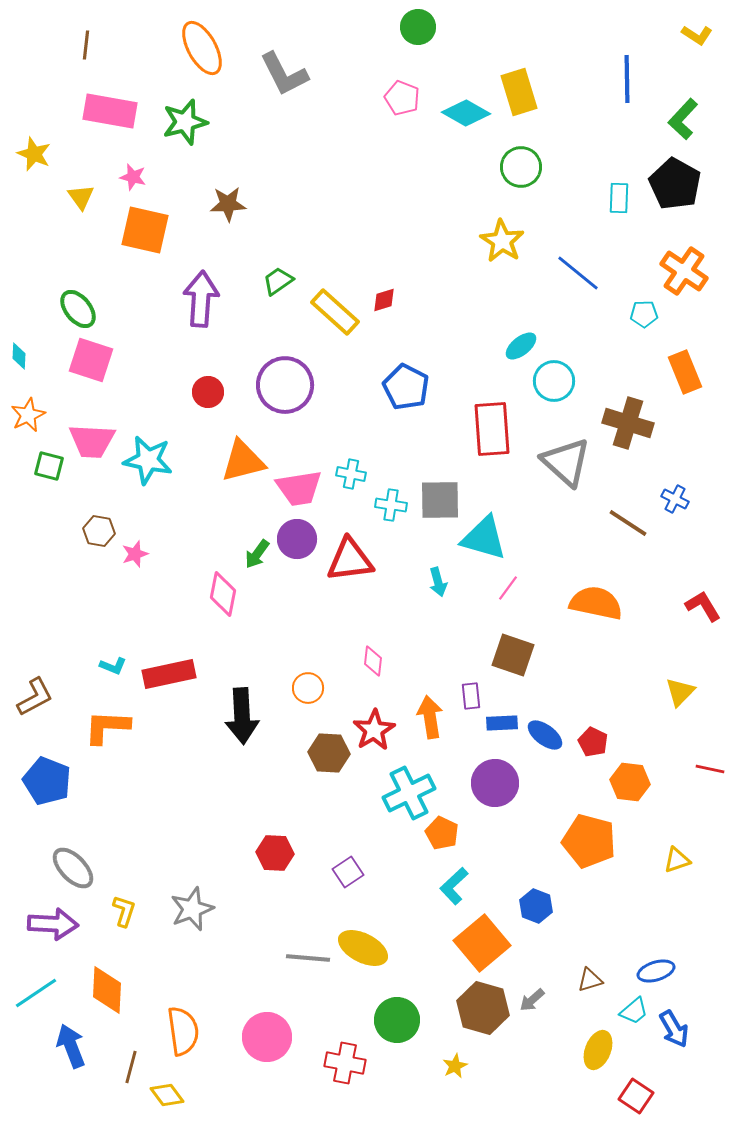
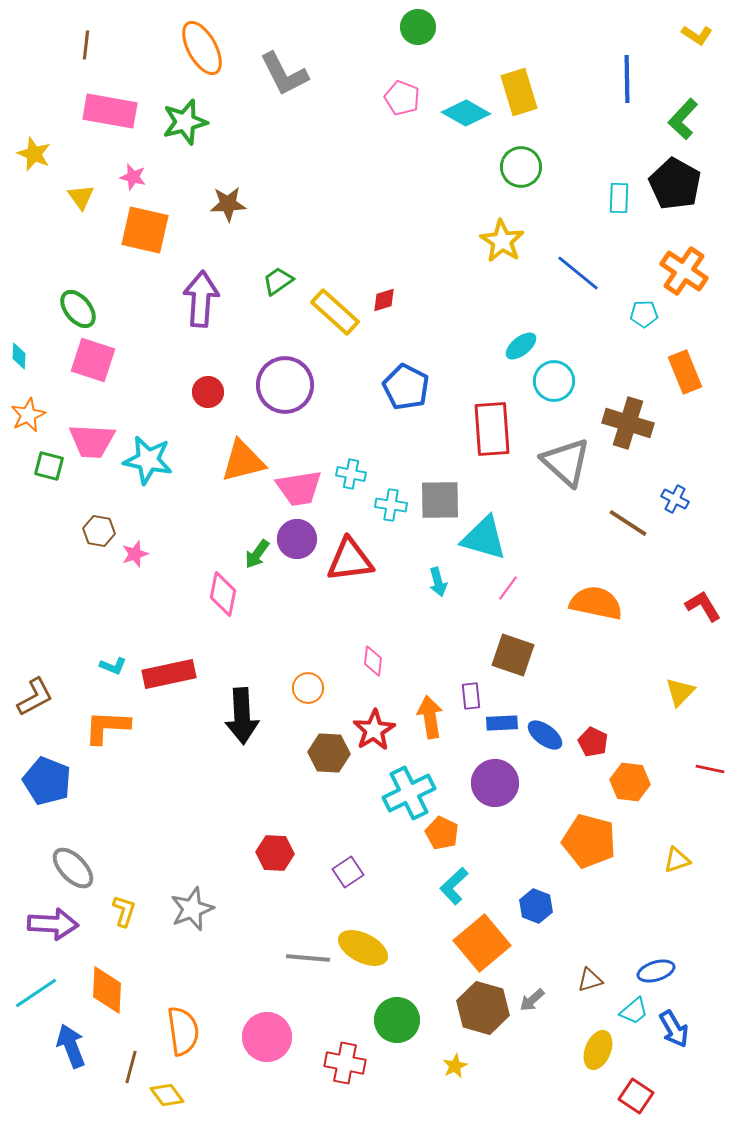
pink square at (91, 360): moved 2 px right
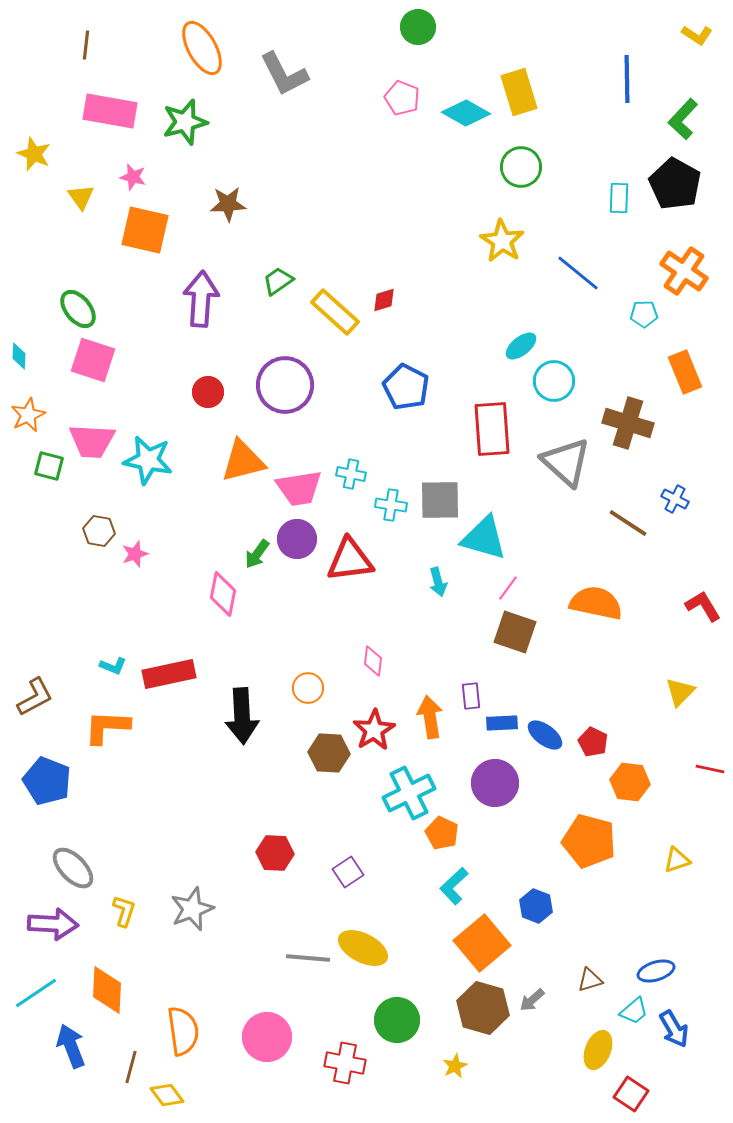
brown square at (513, 655): moved 2 px right, 23 px up
red square at (636, 1096): moved 5 px left, 2 px up
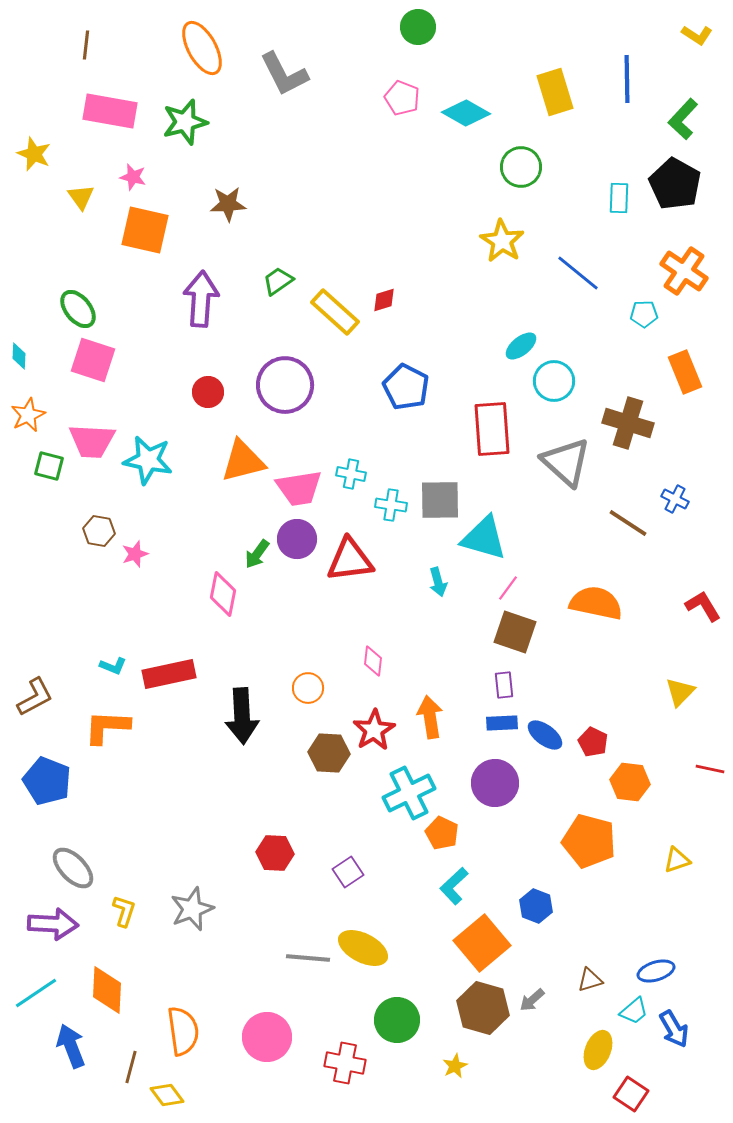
yellow rectangle at (519, 92): moved 36 px right
purple rectangle at (471, 696): moved 33 px right, 11 px up
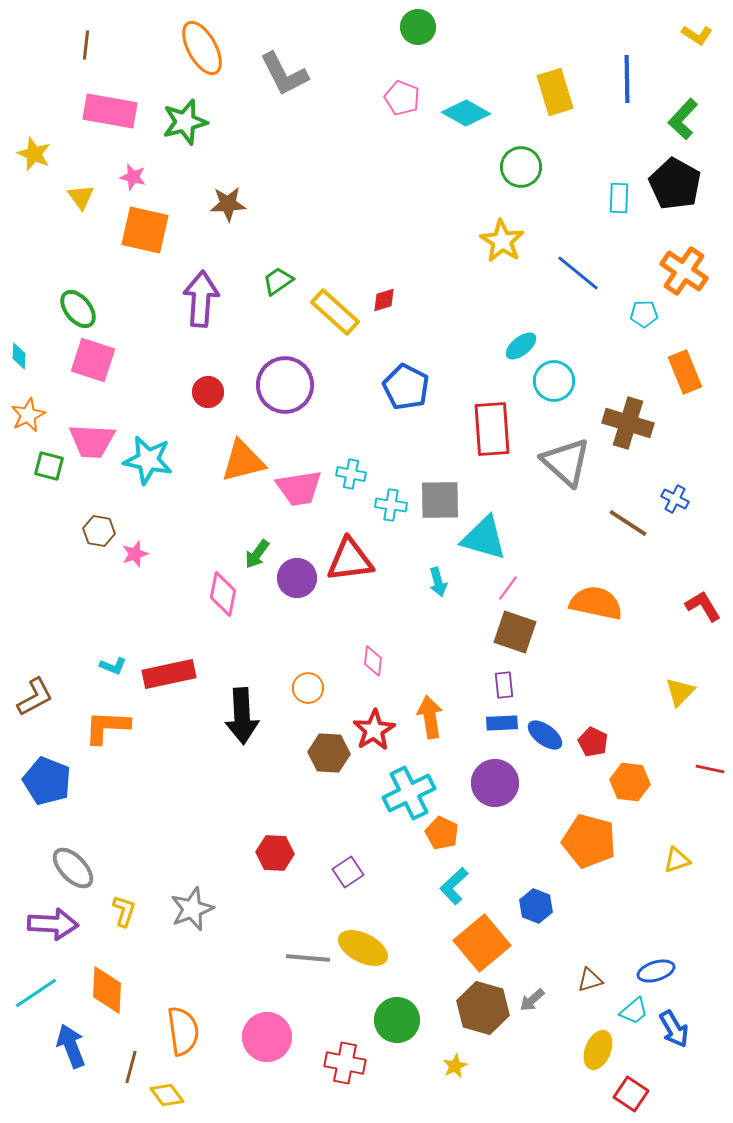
purple circle at (297, 539): moved 39 px down
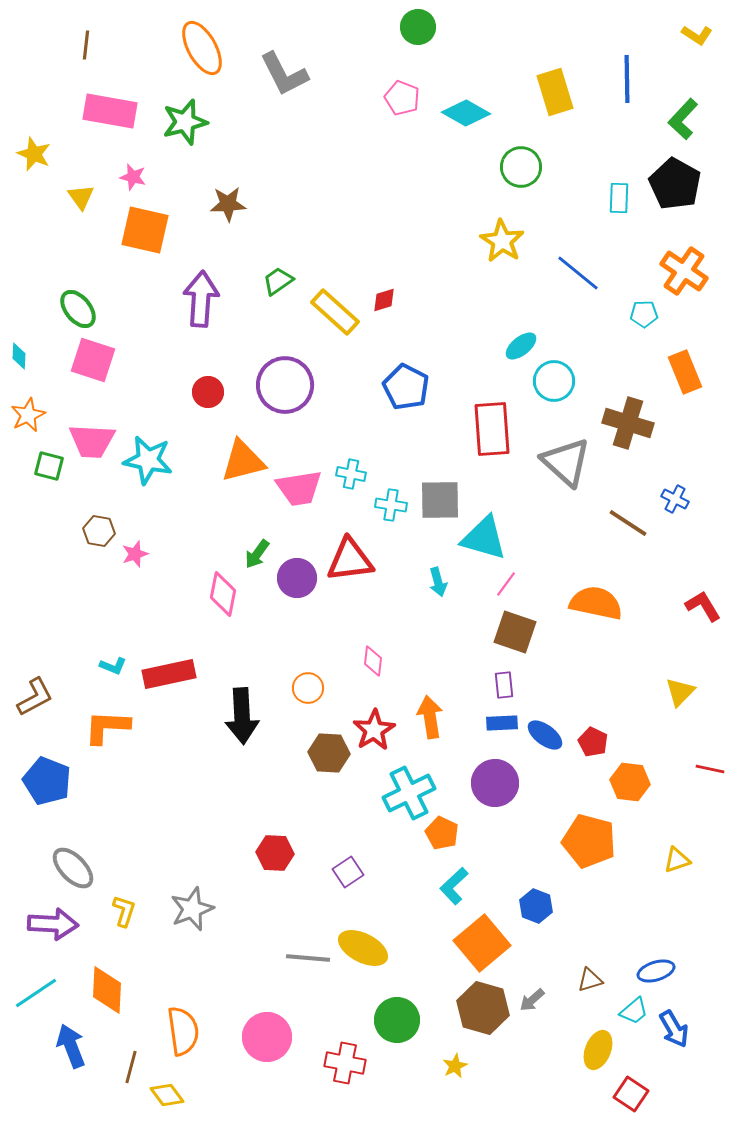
pink line at (508, 588): moved 2 px left, 4 px up
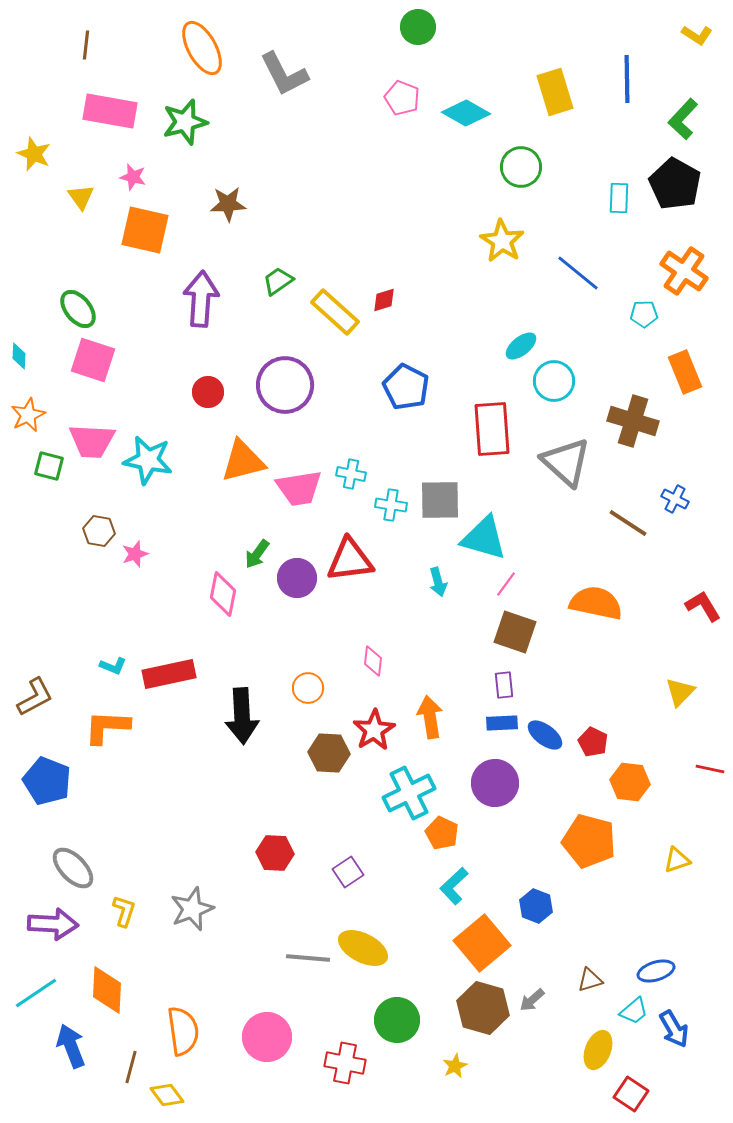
brown cross at (628, 423): moved 5 px right, 2 px up
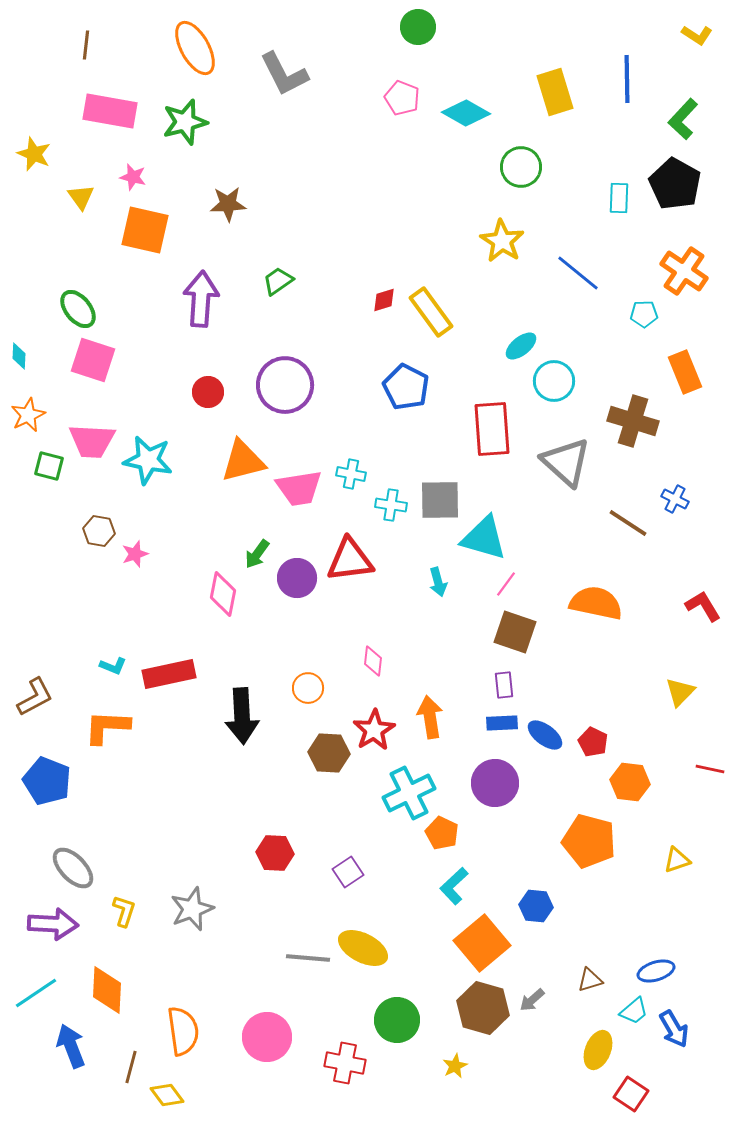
orange ellipse at (202, 48): moved 7 px left
yellow rectangle at (335, 312): moved 96 px right; rotated 12 degrees clockwise
blue hexagon at (536, 906): rotated 16 degrees counterclockwise
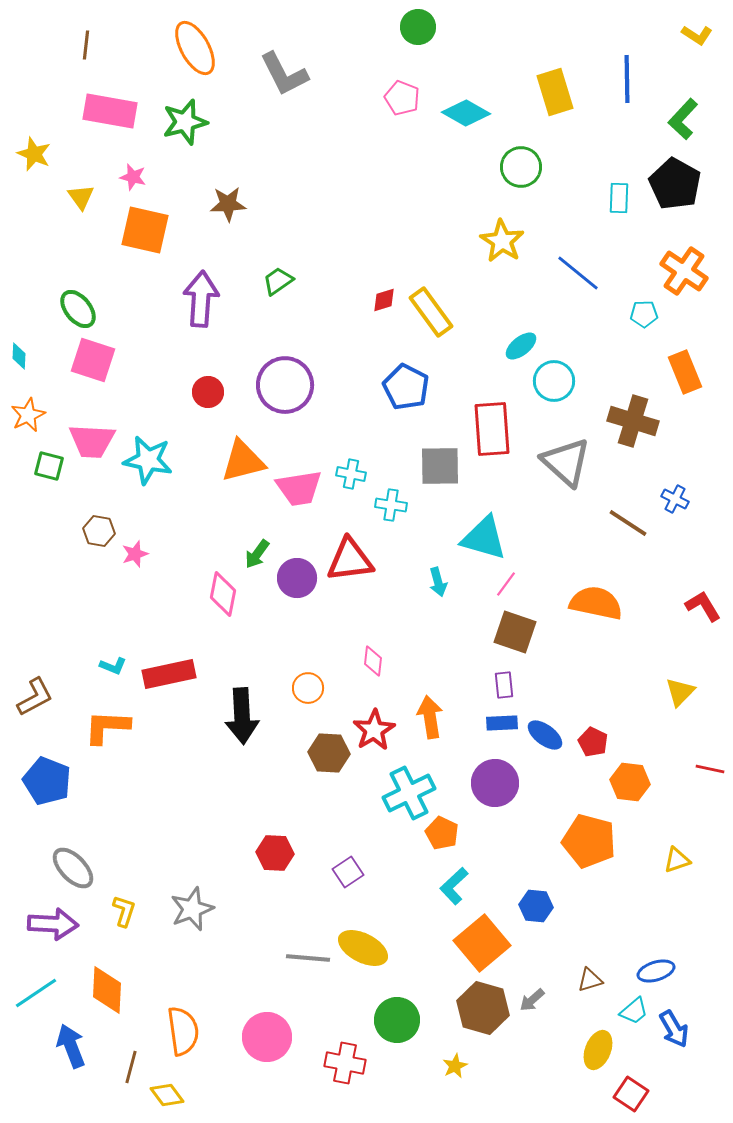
gray square at (440, 500): moved 34 px up
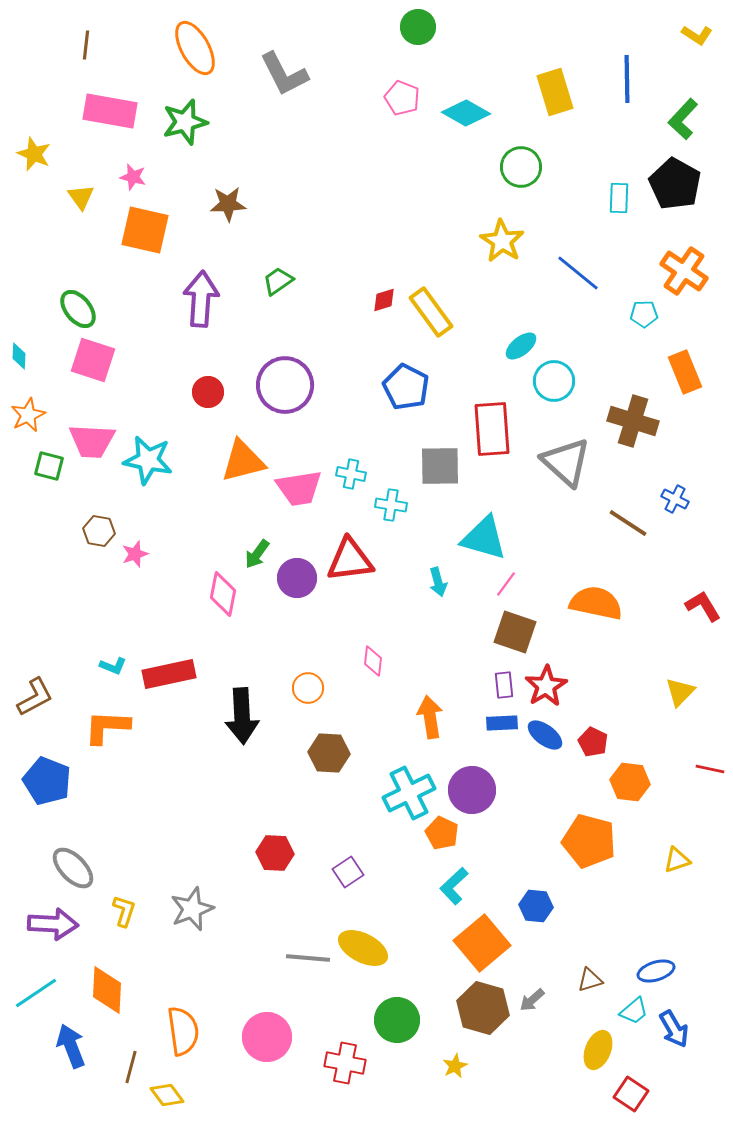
red star at (374, 730): moved 172 px right, 44 px up
purple circle at (495, 783): moved 23 px left, 7 px down
